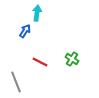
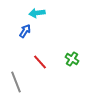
cyan arrow: rotated 105 degrees counterclockwise
red line: rotated 21 degrees clockwise
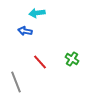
blue arrow: rotated 112 degrees counterclockwise
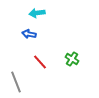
blue arrow: moved 4 px right, 3 px down
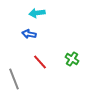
gray line: moved 2 px left, 3 px up
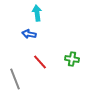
cyan arrow: rotated 91 degrees clockwise
green cross: rotated 24 degrees counterclockwise
gray line: moved 1 px right
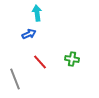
blue arrow: rotated 144 degrees clockwise
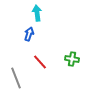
blue arrow: rotated 48 degrees counterclockwise
gray line: moved 1 px right, 1 px up
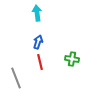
blue arrow: moved 9 px right, 8 px down
red line: rotated 28 degrees clockwise
